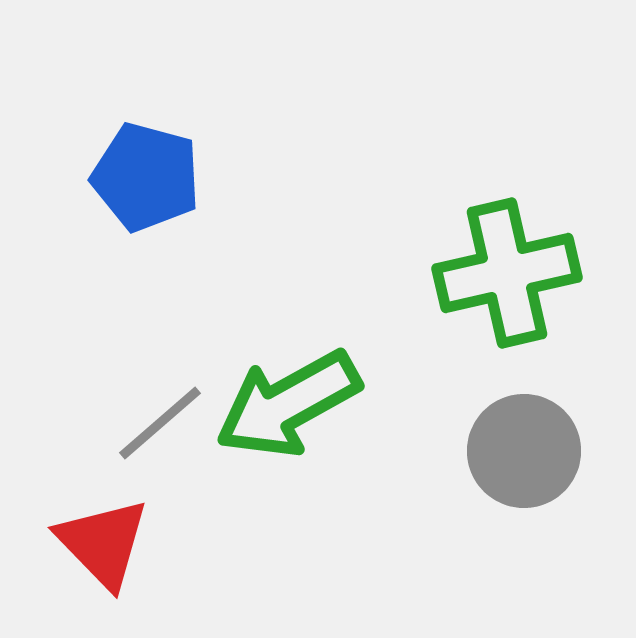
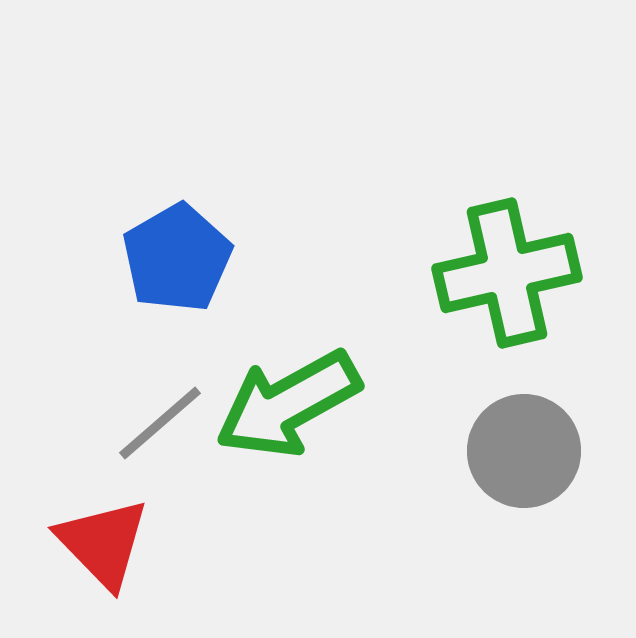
blue pentagon: moved 31 px right, 81 px down; rotated 27 degrees clockwise
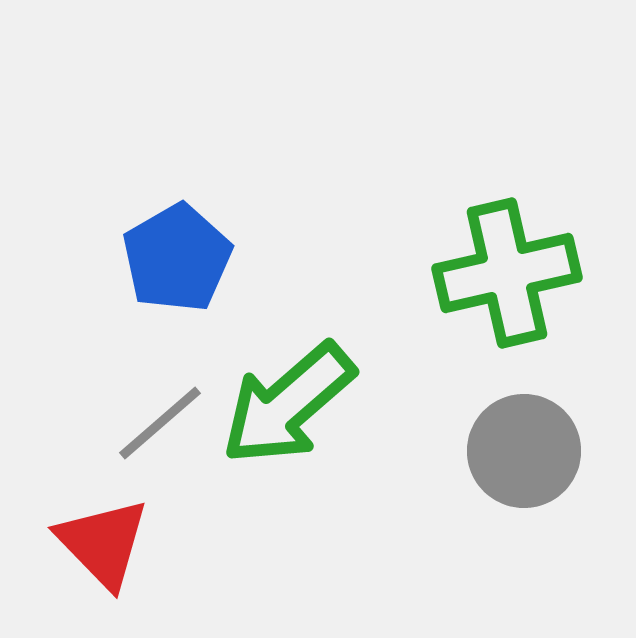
green arrow: rotated 12 degrees counterclockwise
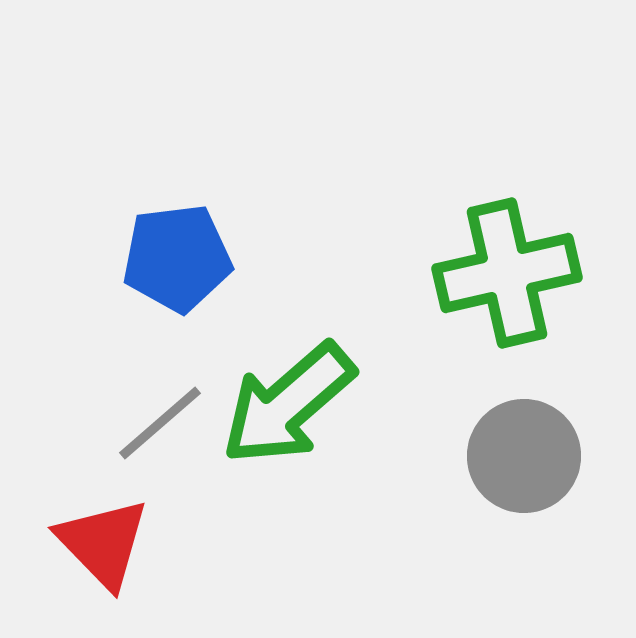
blue pentagon: rotated 23 degrees clockwise
gray circle: moved 5 px down
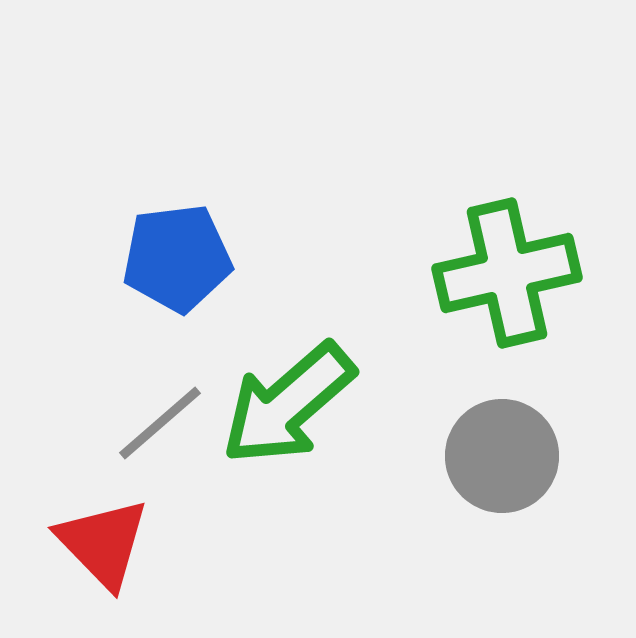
gray circle: moved 22 px left
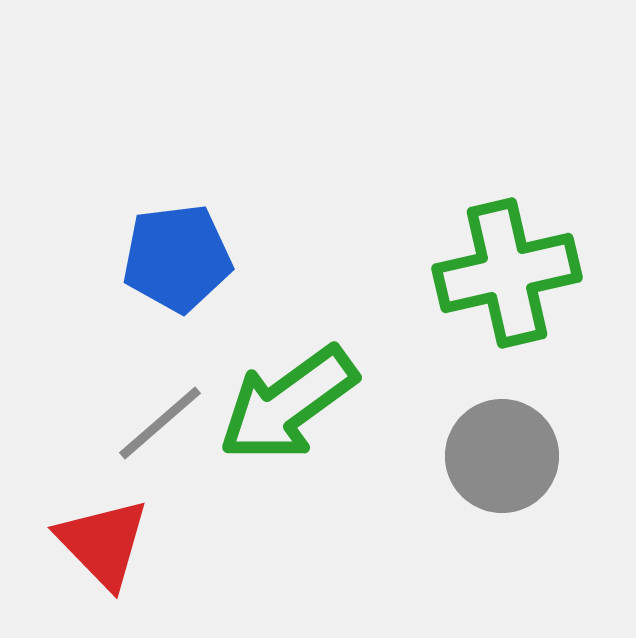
green arrow: rotated 5 degrees clockwise
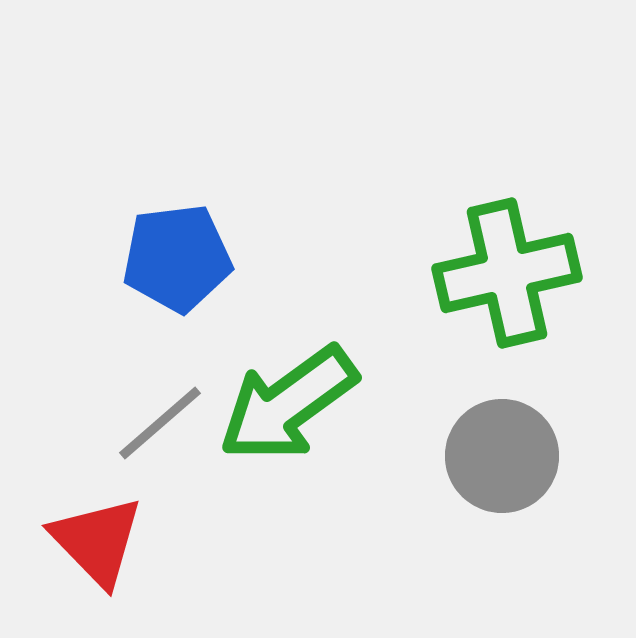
red triangle: moved 6 px left, 2 px up
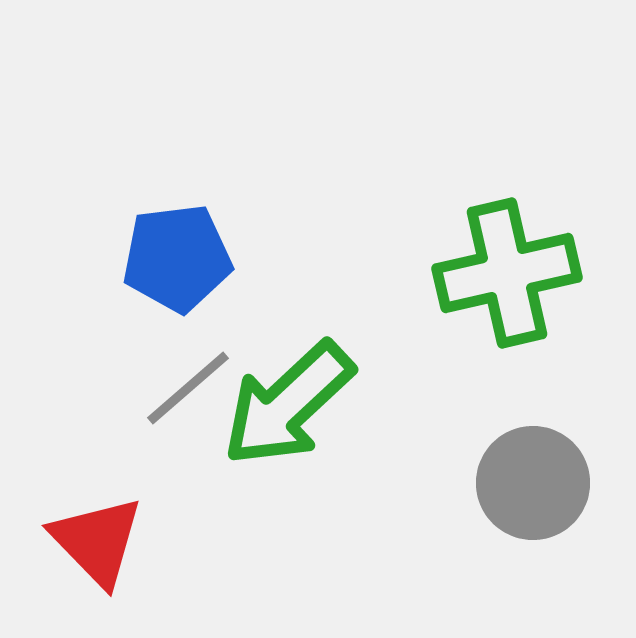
green arrow: rotated 7 degrees counterclockwise
gray line: moved 28 px right, 35 px up
gray circle: moved 31 px right, 27 px down
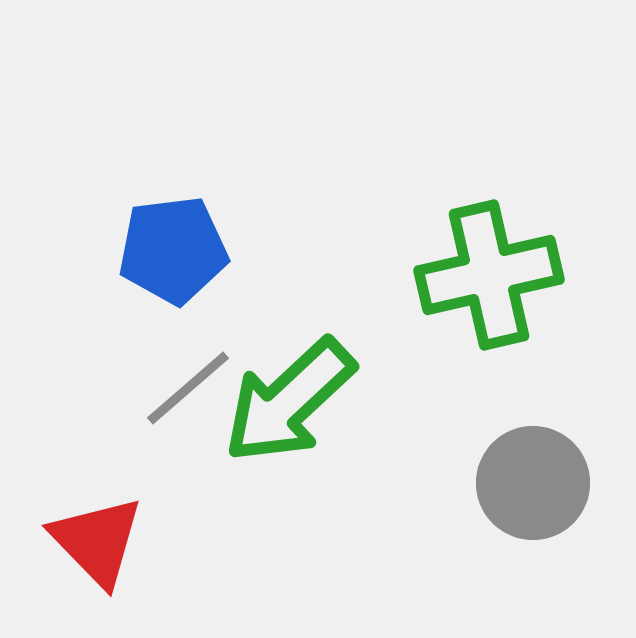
blue pentagon: moved 4 px left, 8 px up
green cross: moved 18 px left, 2 px down
green arrow: moved 1 px right, 3 px up
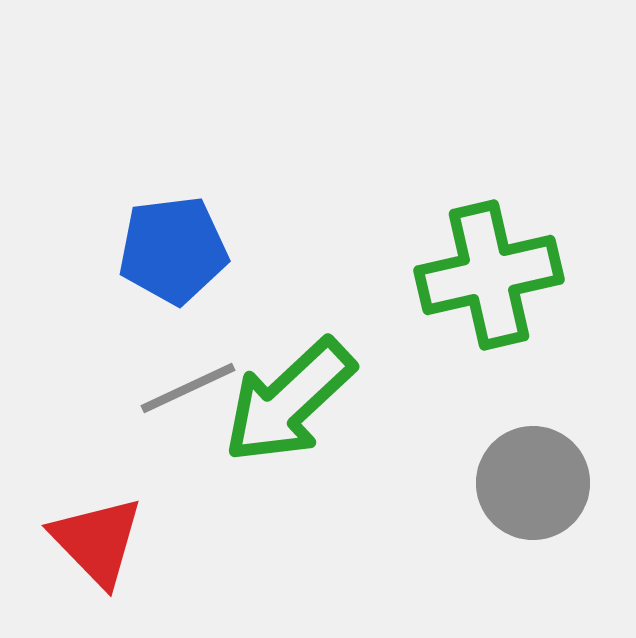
gray line: rotated 16 degrees clockwise
